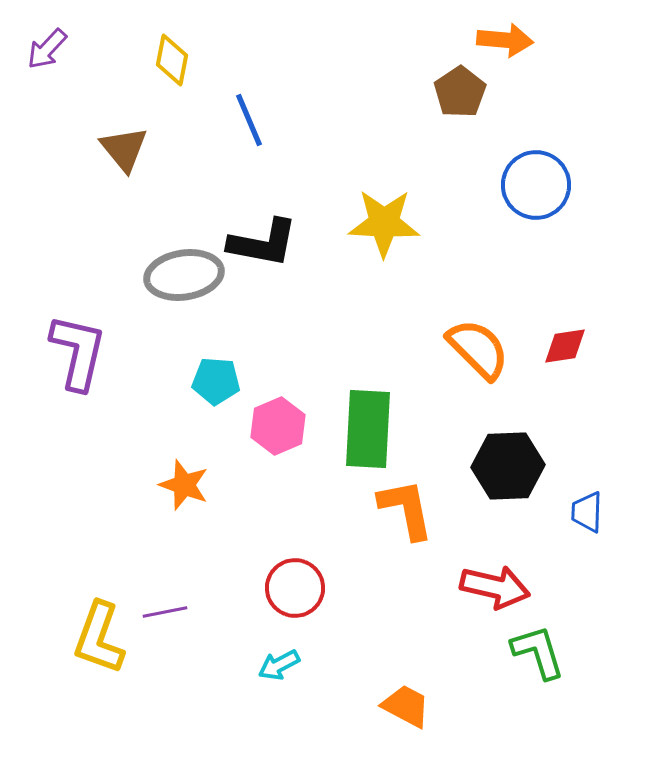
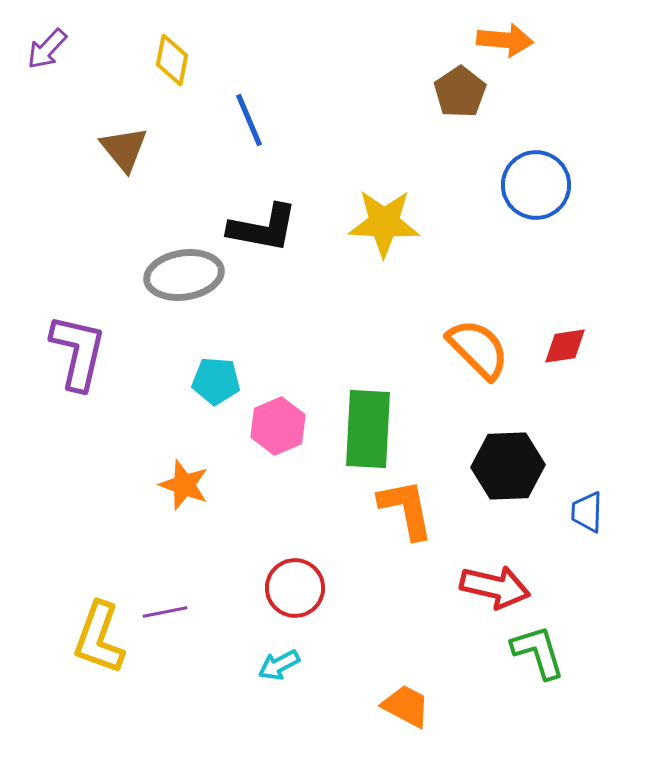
black L-shape: moved 15 px up
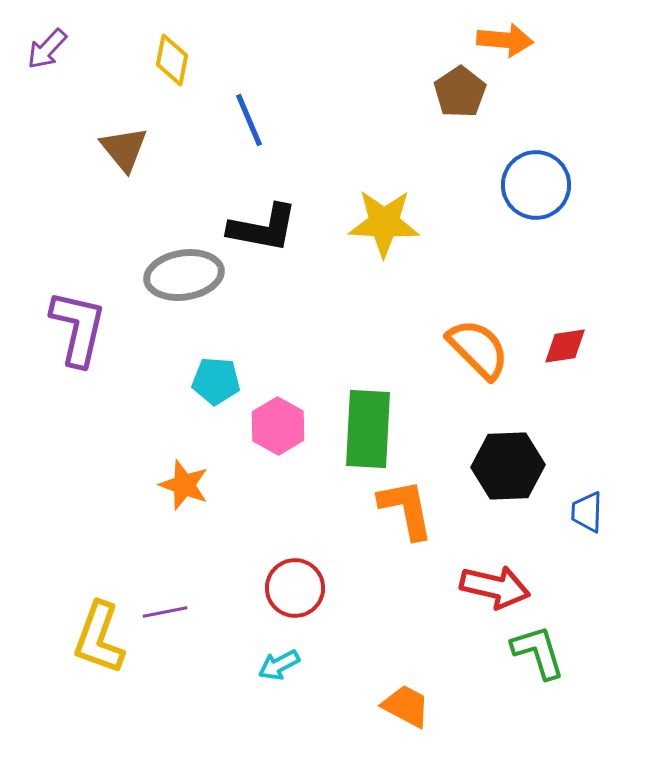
purple L-shape: moved 24 px up
pink hexagon: rotated 8 degrees counterclockwise
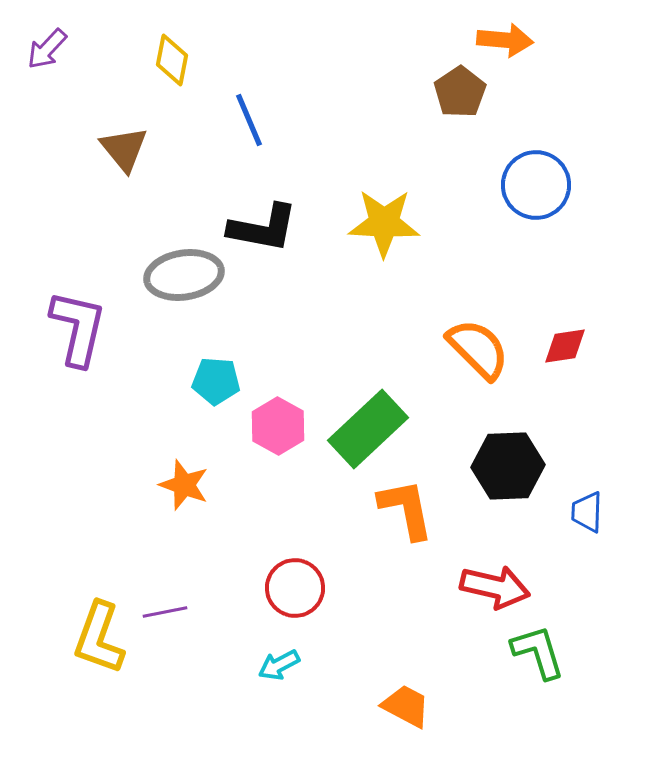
green rectangle: rotated 44 degrees clockwise
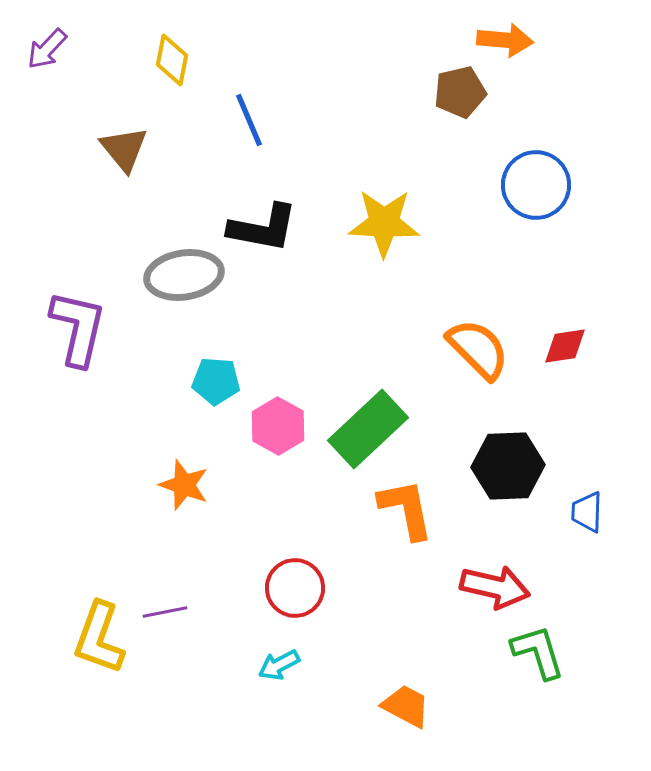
brown pentagon: rotated 21 degrees clockwise
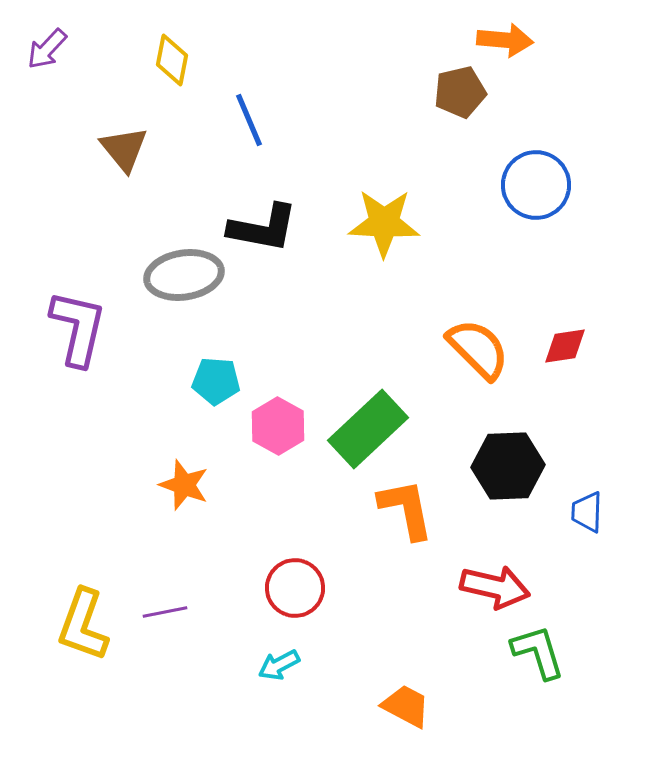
yellow L-shape: moved 16 px left, 13 px up
